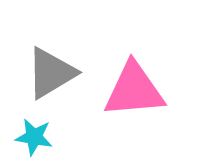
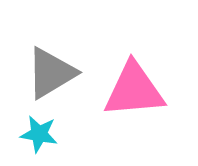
cyan star: moved 5 px right, 3 px up
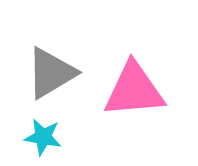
cyan star: moved 4 px right, 3 px down
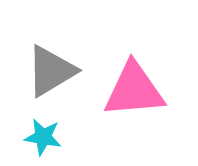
gray triangle: moved 2 px up
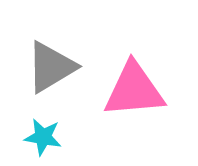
gray triangle: moved 4 px up
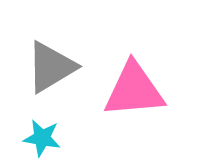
cyan star: moved 1 px left, 1 px down
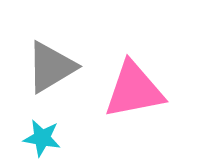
pink triangle: rotated 6 degrees counterclockwise
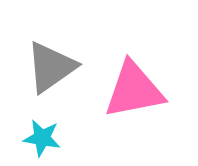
gray triangle: rotated 4 degrees counterclockwise
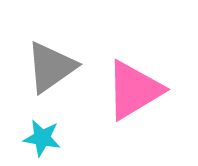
pink triangle: rotated 20 degrees counterclockwise
